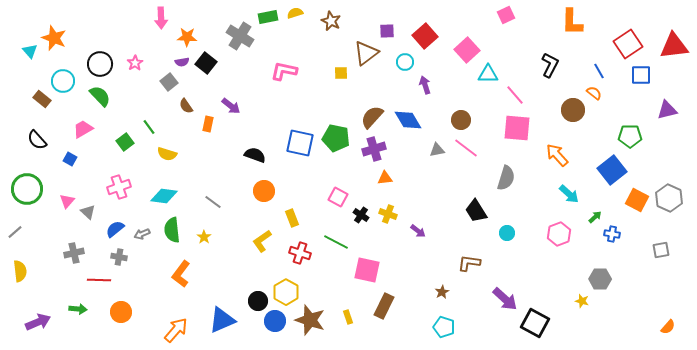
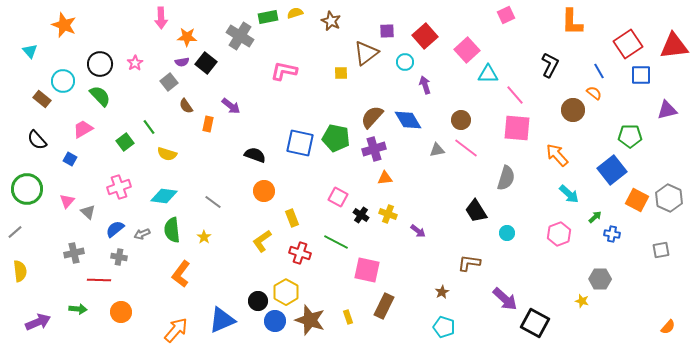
orange star at (54, 38): moved 10 px right, 13 px up
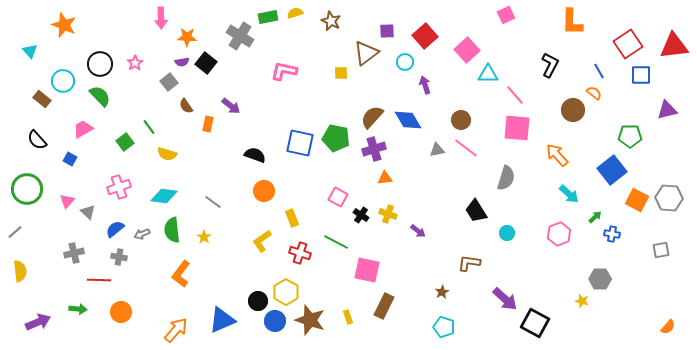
gray hexagon at (669, 198): rotated 20 degrees counterclockwise
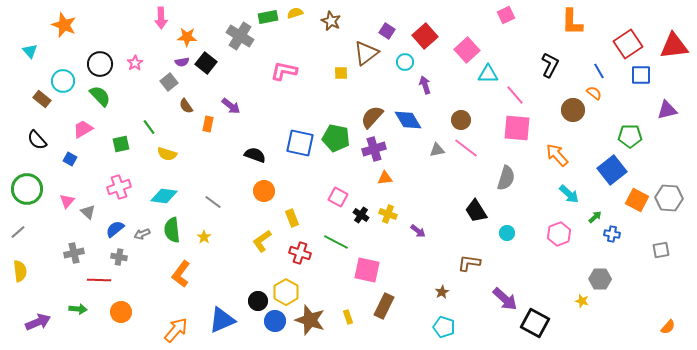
purple square at (387, 31): rotated 35 degrees clockwise
green square at (125, 142): moved 4 px left, 2 px down; rotated 24 degrees clockwise
gray line at (15, 232): moved 3 px right
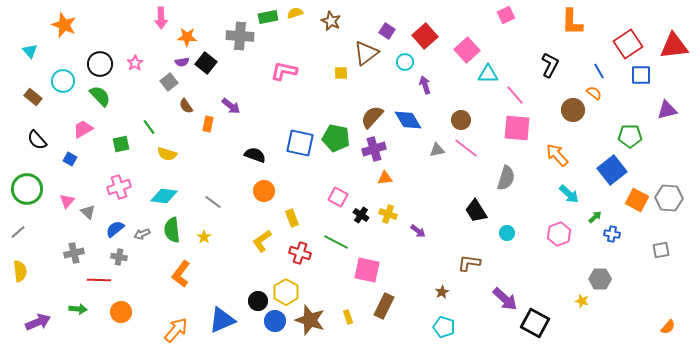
gray cross at (240, 36): rotated 28 degrees counterclockwise
brown rectangle at (42, 99): moved 9 px left, 2 px up
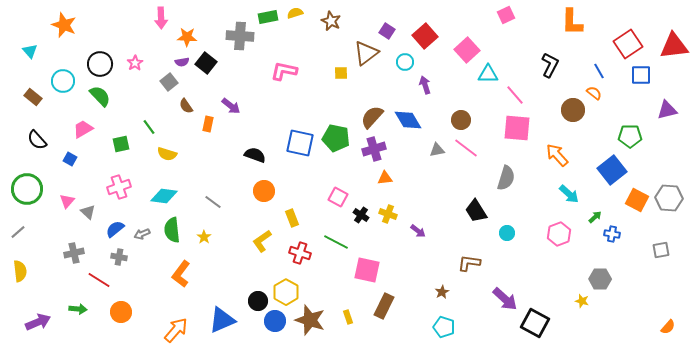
red line at (99, 280): rotated 30 degrees clockwise
